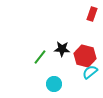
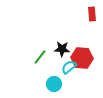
red rectangle: rotated 24 degrees counterclockwise
red hexagon: moved 3 px left, 2 px down; rotated 10 degrees counterclockwise
cyan semicircle: moved 21 px left, 5 px up
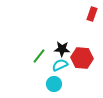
red rectangle: rotated 24 degrees clockwise
green line: moved 1 px left, 1 px up
cyan semicircle: moved 9 px left, 2 px up; rotated 14 degrees clockwise
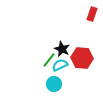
black star: rotated 21 degrees clockwise
green line: moved 10 px right, 4 px down
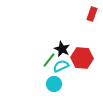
cyan semicircle: moved 1 px right, 1 px down
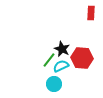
red rectangle: moved 1 px left, 1 px up; rotated 16 degrees counterclockwise
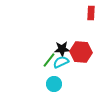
black star: rotated 28 degrees counterclockwise
red hexagon: moved 1 px left, 6 px up
cyan semicircle: moved 4 px up
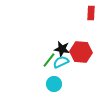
black star: rotated 14 degrees clockwise
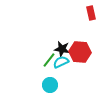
red rectangle: rotated 16 degrees counterclockwise
red hexagon: moved 1 px left
cyan circle: moved 4 px left, 1 px down
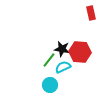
cyan semicircle: moved 2 px right, 5 px down
